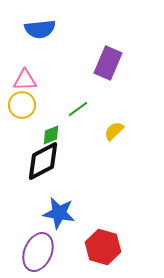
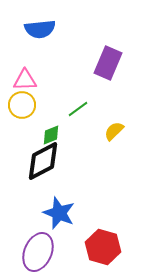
blue star: rotated 12 degrees clockwise
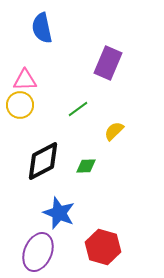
blue semicircle: moved 2 px right, 1 px up; rotated 84 degrees clockwise
yellow circle: moved 2 px left
green diamond: moved 35 px right, 31 px down; rotated 20 degrees clockwise
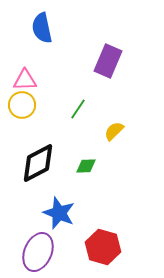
purple rectangle: moved 2 px up
yellow circle: moved 2 px right
green line: rotated 20 degrees counterclockwise
black diamond: moved 5 px left, 2 px down
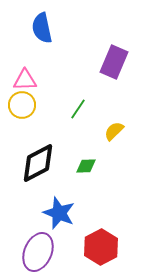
purple rectangle: moved 6 px right, 1 px down
red hexagon: moved 2 px left; rotated 16 degrees clockwise
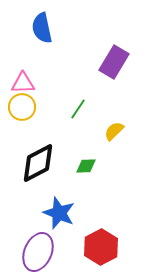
purple rectangle: rotated 8 degrees clockwise
pink triangle: moved 2 px left, 3 px down
yellow circle: moved 2 px down
